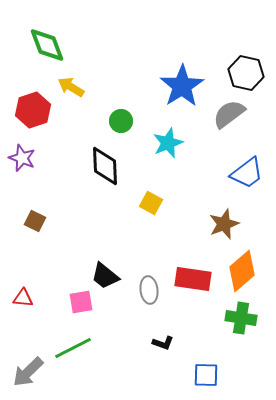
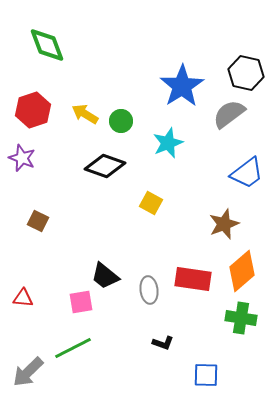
yellow arrow: moved 14 px right, 27 px down
black diamond: rotated 69 degrees counterclockwise
brown square: moved 3 px right
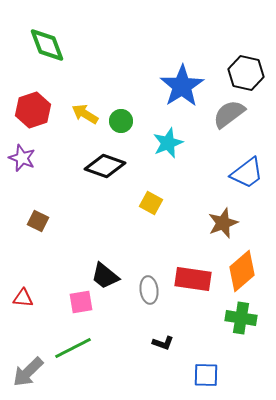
brown star: moved 1 px left, 1 px up
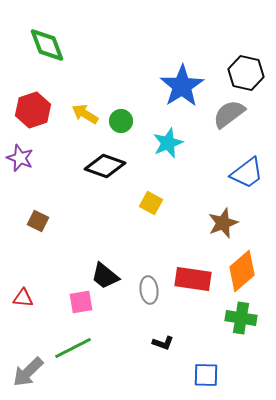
purple star: moved 2 px left
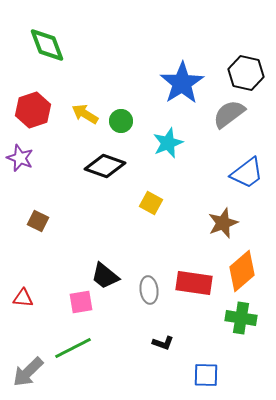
blue star: moved 3 px up
red rectangle: moved 1 px right, 4 px down
